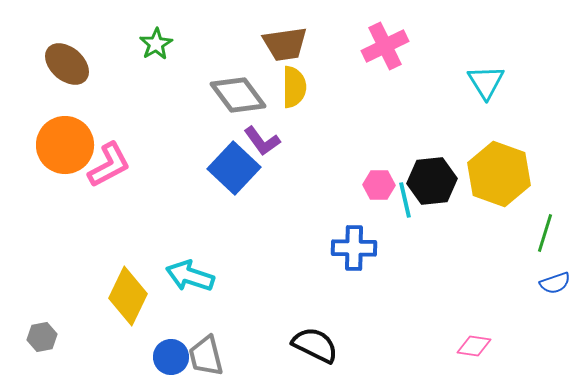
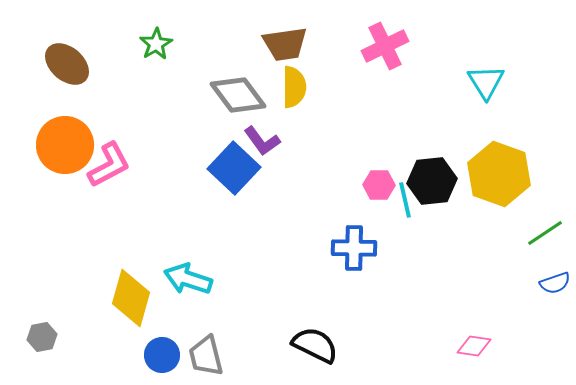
green line: rotated 39 degrees clockwise
cyan arrow: moved 2 px left, 3 px down
yellow diamond: moved 3 px right, 2 px down; rotated 10 degrees counterclockwise
blue circle: moved 9 px left, 2 px up
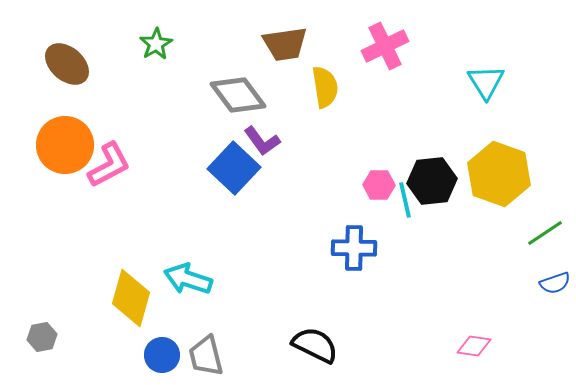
yellow semicircle: moved 31 px right; rotated 9 degrees counterclockwise
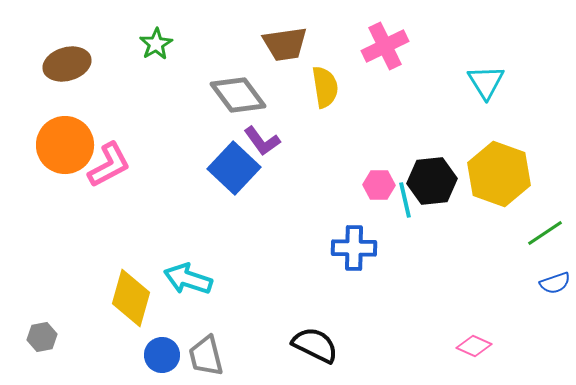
brown ellipse: rotated 57 degrees counterclockwise
pink diamond: rotated 16 degrees clockwise
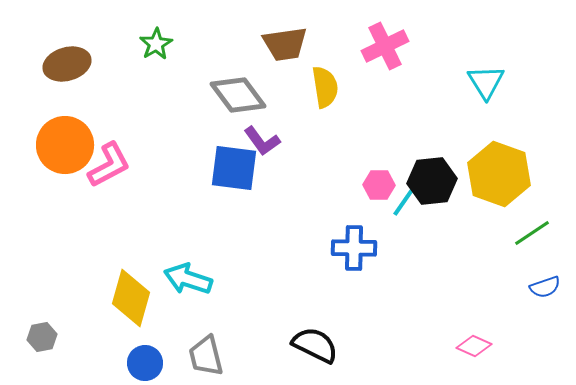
blue square: rotated 36 degrees counterclockwise
cyan line: rotated 48 degrees clockwise
green line: moved 13 px left
blue semicircle: moved 10 px left, 4 px down
blue circle: moved 17 px left, 8 px down
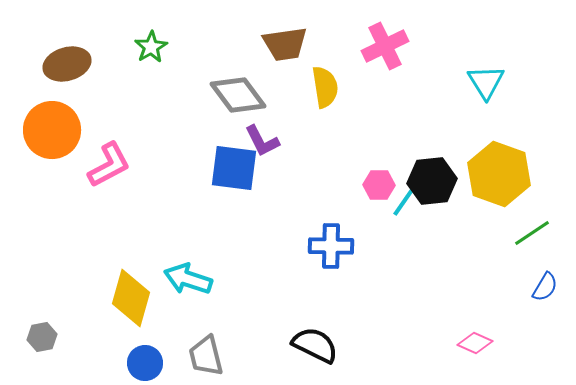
green star: moved 5 px left, 3 px down
purple L-shape: rotated 9 degrees clockwise
orange circle: moved 13 px left, 15 px up
blue cross: moved 23 px left, 2 px up
blue semicircle: rotated 40 degrees counterclockwise
pink diamond: moved 1 px right, 3 px up
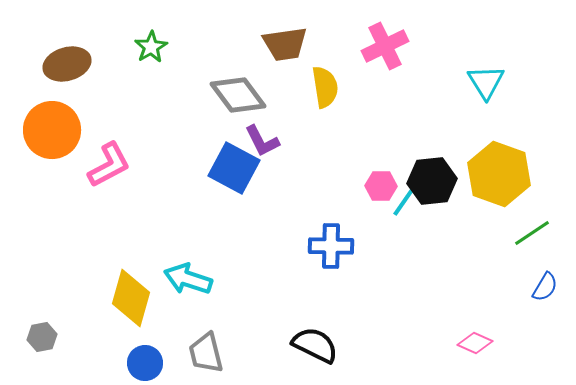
blue square: rotated 21 degrees clockwise
pink hexagon: moved 2 px right, 1 px down
gray trapezoid: moved 3 px up
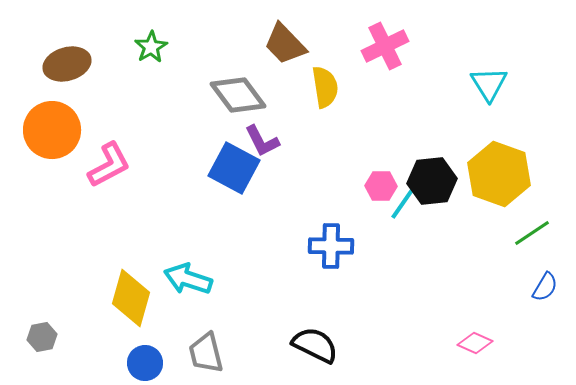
brown trapezoid: rotated 54 degrees clockwise
cyan triangle: moved 3 px right, 2 px down
cyan line: moved 2 px left, 3 px down
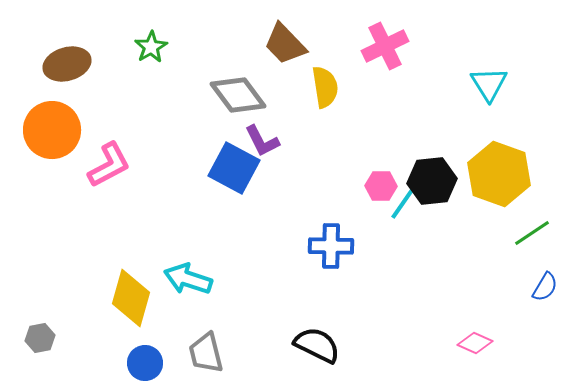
gray hexagon: moved 2 px left, 1 px down
black semicircle: moved 2 px right
